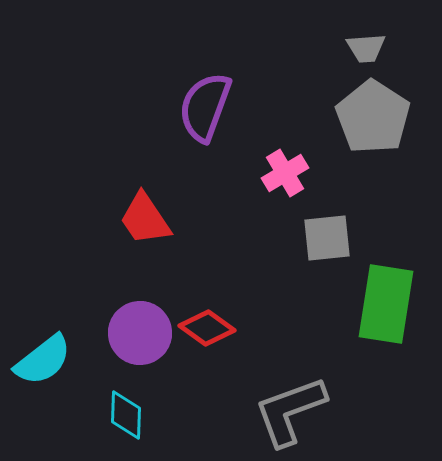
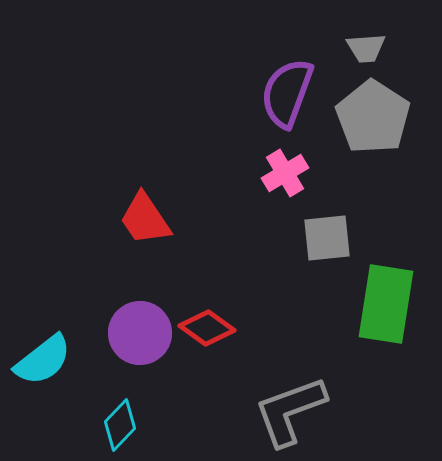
purple semicircle: moved 82 px right, 14 px up
cyan diamond: moved 6 px left, 10 px down; rotated 42 degrees clockwise
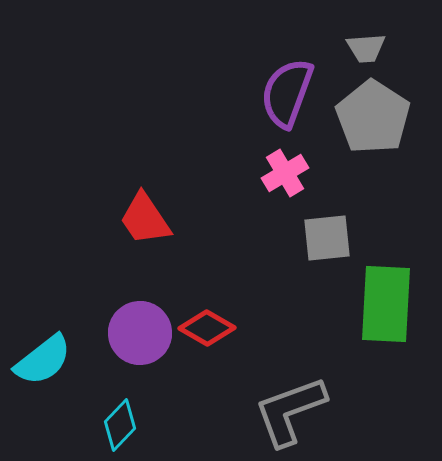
green rectangle: rotated 6 degrees counterclockwise
red diamond: rotated 6 degrees counterclockwise
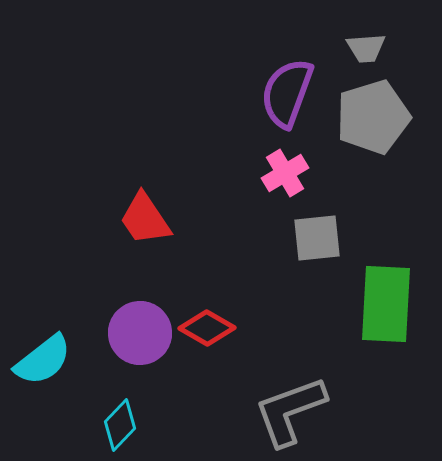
gray pentagon: rotated 22 degrees clockwise
gray square: moved 10 px left
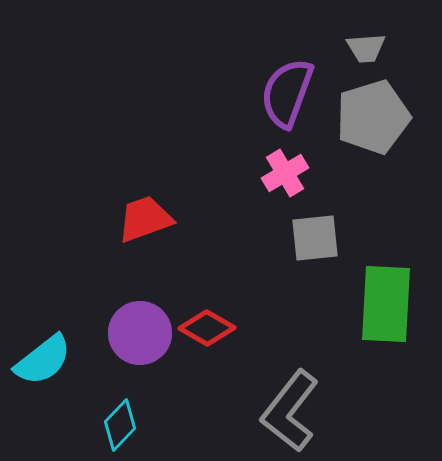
red trapezoid: rotated 104 degrees clockwise
gray square: moved 2 px left
gray L-shape: rotated 32 degrees counterclockwise
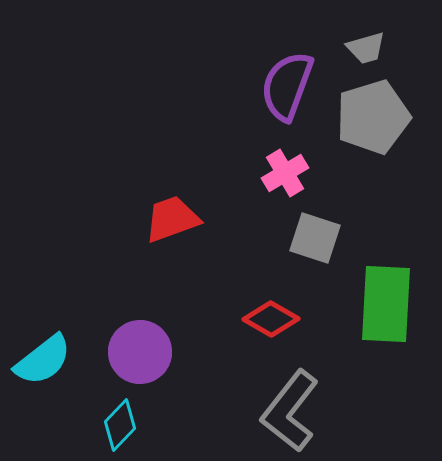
gray trapezoid: rotated 12 degrees counterclockwise
purple semicircle: moved 7 px up
red trapezoid: moved 27 px right
gray square: rotated 24 degrees clockwise
red diamond: moved 64 px right, 9 px up
purple circle: moved 19 px down
